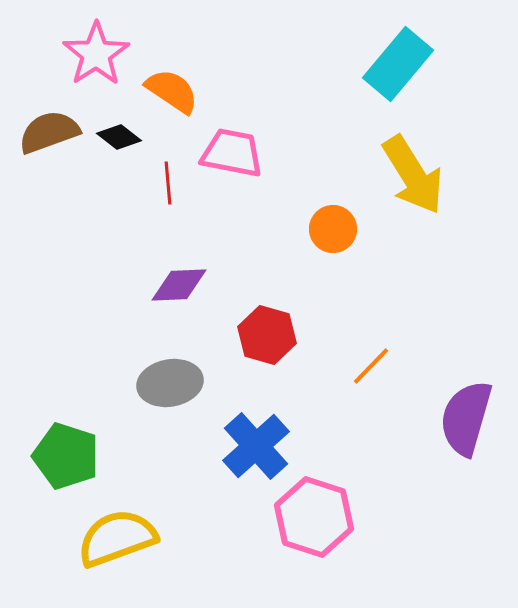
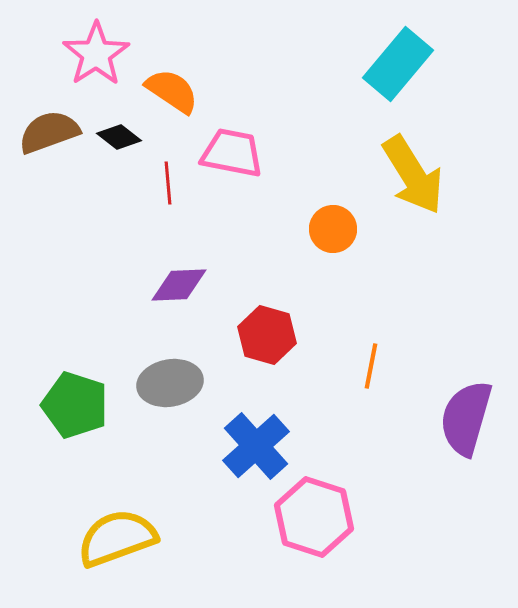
orange line: rotated 33 degrees counterclockwise
green pentagon: moved 9 px right, 51 px up
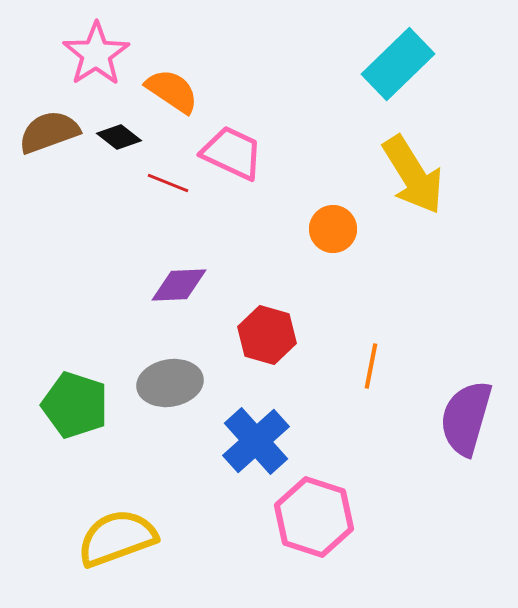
cyan rectangle: rotated 6 degrees clockwise
pink trapezoid: rotated 14 degrees clockwise
red line: rotated 63 degrees counterclockwise
blue cross: moved 5 px up
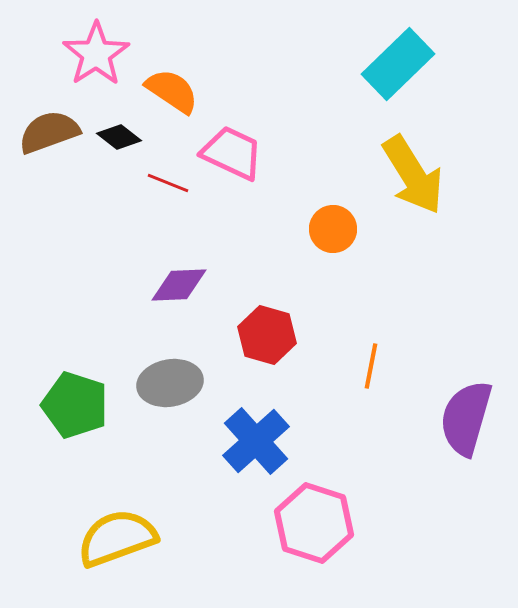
pink hexagon: moved 6 px down
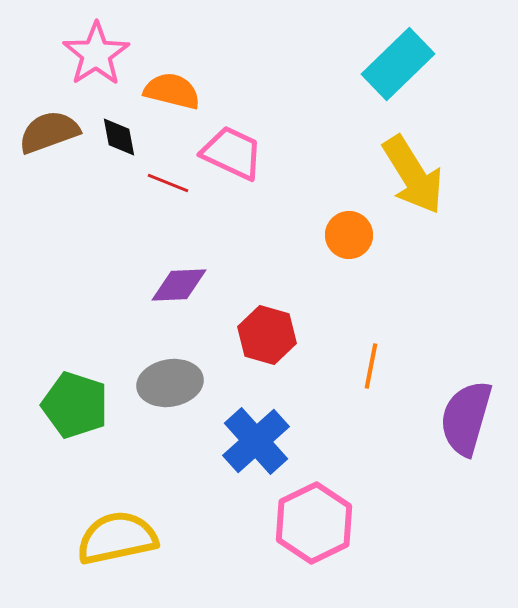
orange semicircle: rotated 20 degrees counterclockwise
black diamond: rotated 42 degrees clockwise
orange circle: moved 16 px right, 6 px down
pink hexagon: rotated 16 degrees clockwise
yellow semicircle: rotated 8 degrees clockwise
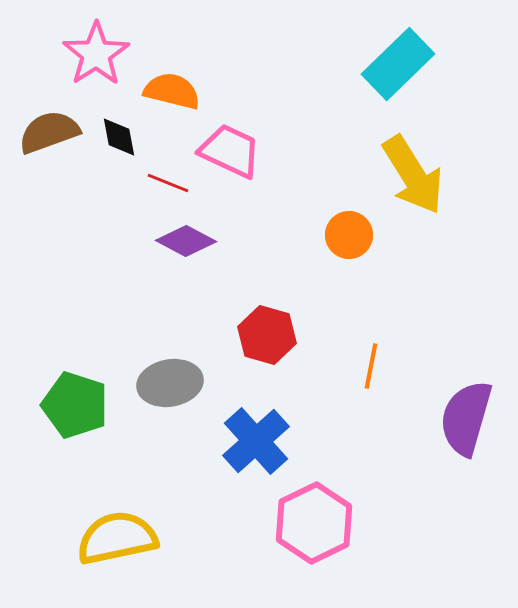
pink trapezoid: moved 2 px left, 2 px up
purple diamond: moved 7 px right, 44 px up; rotated 30 degrees clockwise
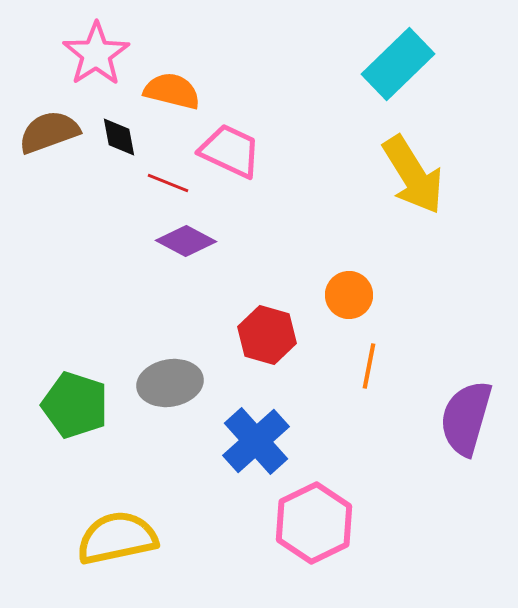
orange circle: moved 60 px down
orange line: moved 2 px left
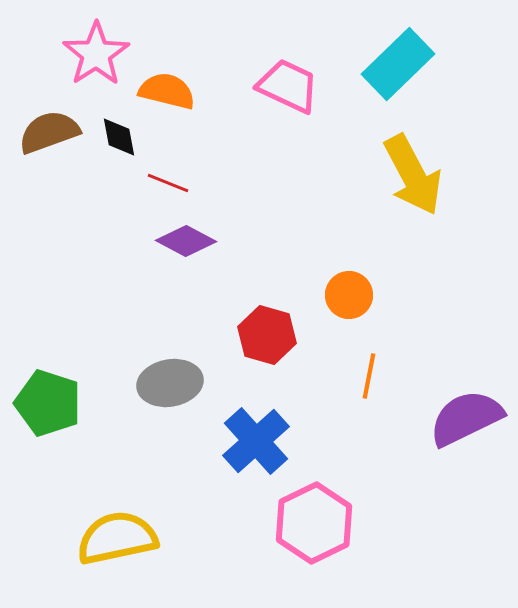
orange semicircle: moved 5 px left
pink trapezoid: moved 58 px right, 65 px up
yellow arrow: rotated 4 degrees clockwise
orange line: moved 10 px down
green pentagon: moved 27 px left, 2 px up
purple semicircle: rotated 48 degrees clockwise
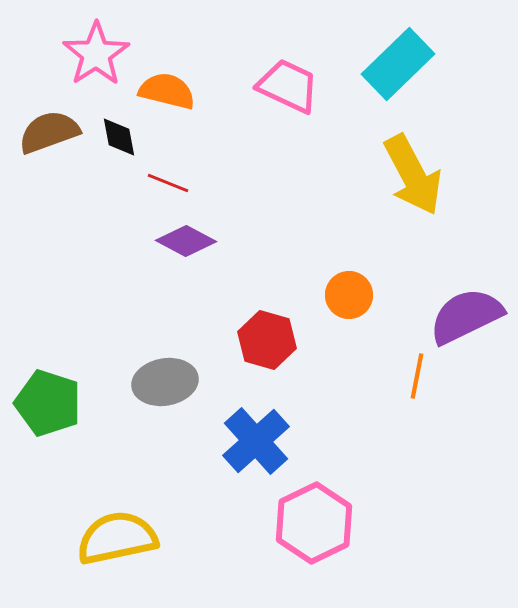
red hexagon: moved 5 px down
orange line: moved 48 px right
gray ellipse: moved 5 px left, 1 px up
purple semicircle: moved 102 px up
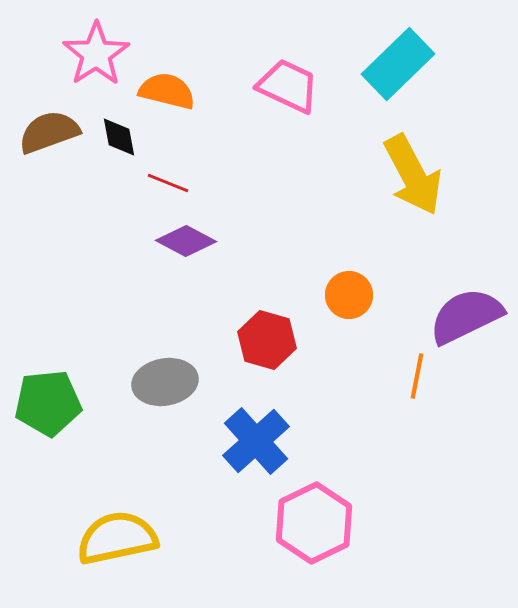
green pentagon: rotated 24 degrees counterclockwise
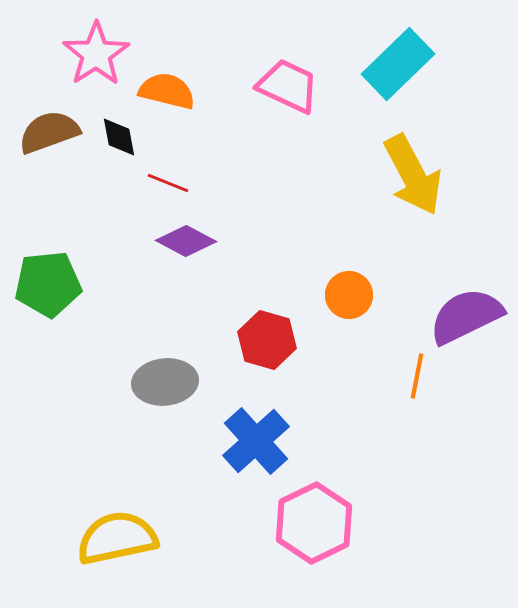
gray ellipse: rotated 4 degrees clockwise
green pentagon: moved 119 px up
